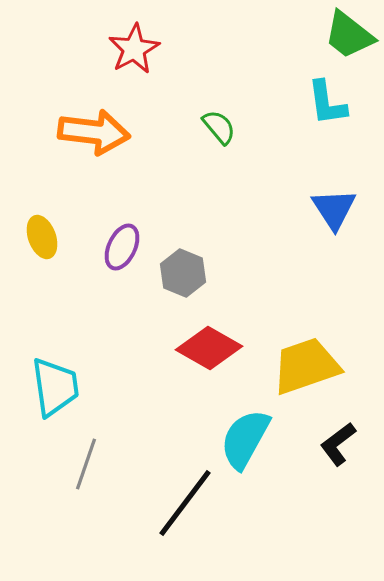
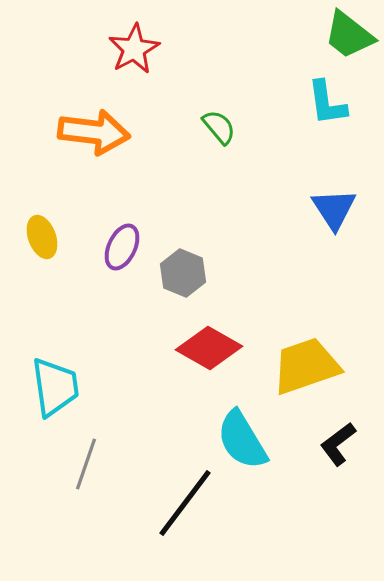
cyan semicircle: moved 3 px left, 1 px down; rotated 60 degrees counterclockwise
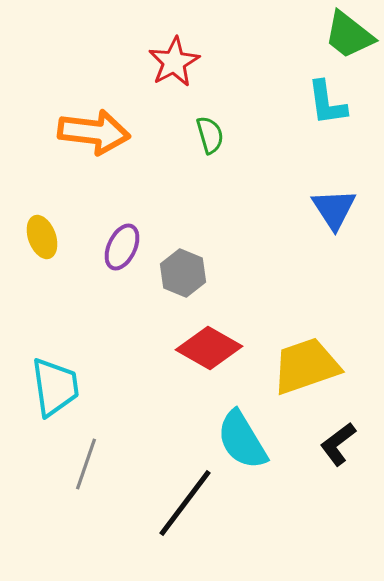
red star: moved 40 px right, 13 px down
green semicircle: moved 9 px left, 8 px down; rotated 24 degrees clockwise
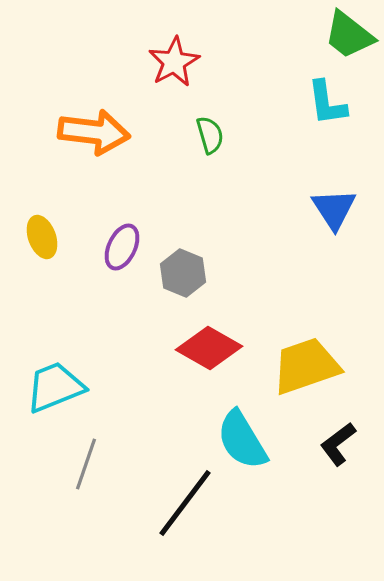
cyan trapezoid: rotated 104 degrees counterclockwise
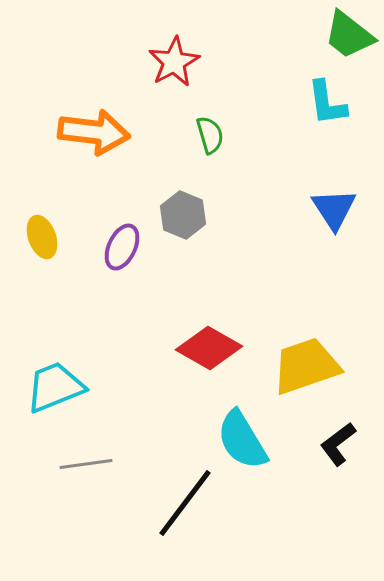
gray hexagon: moved 58 px up
gray line: rotated 63 degrees clockwise
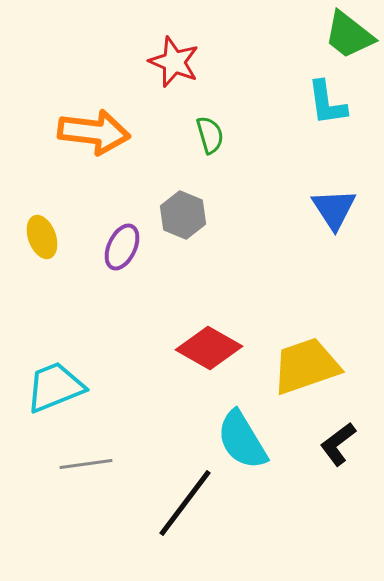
red star: rotated 21 degrees counterclockwise
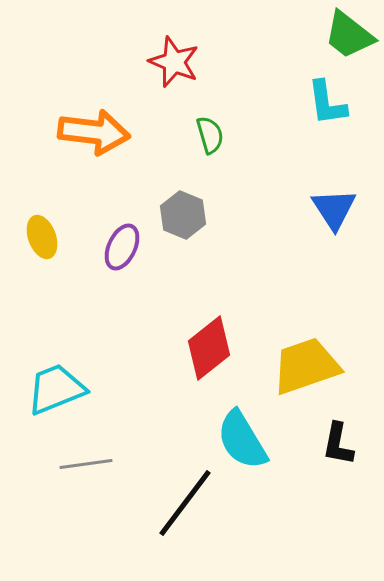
red diamond: rotated 68 degrees counterclockwise
cyan trapezoid: moved 1 px right, 2 px down
black L-shape: rotated 42 degrees counterclockwise
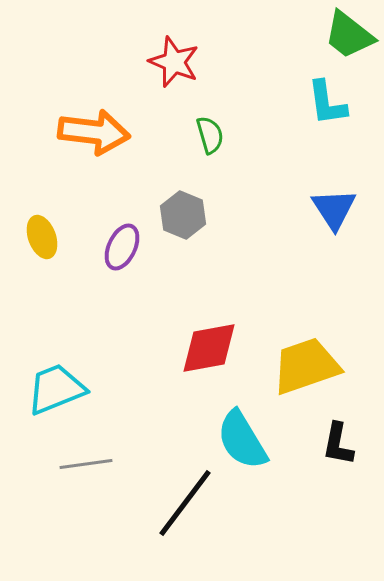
red diamond: rotated 28 degrees clockwise
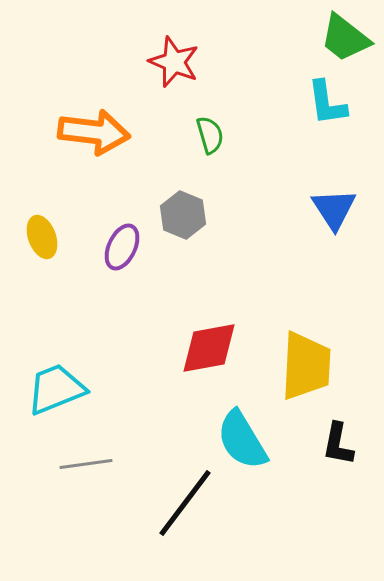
green trapezoid: moved 4 px left, 3 px down
yellow trapezoid: rotated 112 degrees clockwise
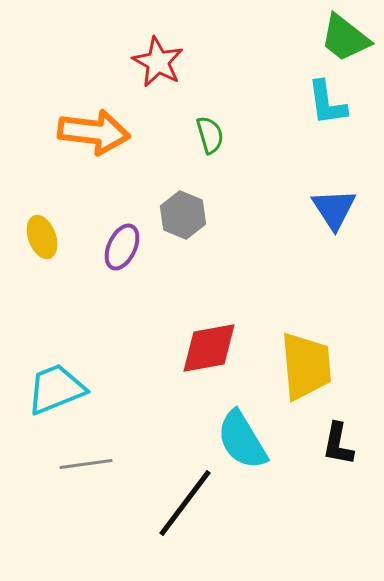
red star: moved 16 px left; rotated 6 degrees clockwise
yellow trapezoid: rotated 8 degrees counterclockwise
